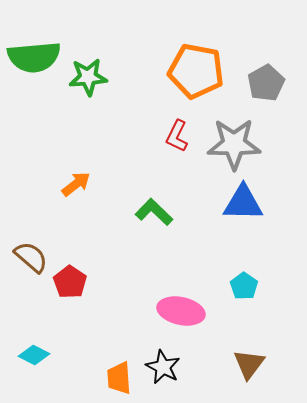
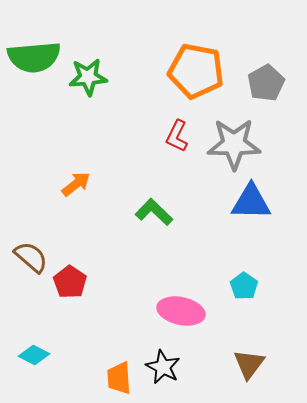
blue triangle: moved 8 px right, 1 px up
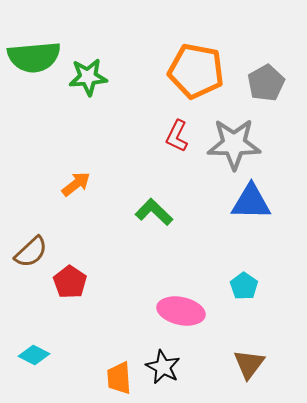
brown semicircle: moved 5 px up; rotated 96 degrees clockwise
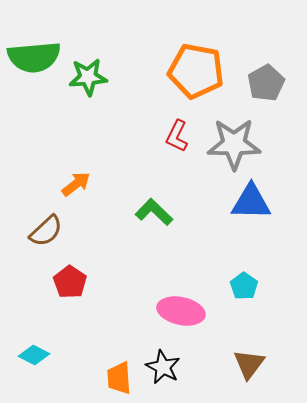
brown semicircle: moved 15 px right, 21 px up
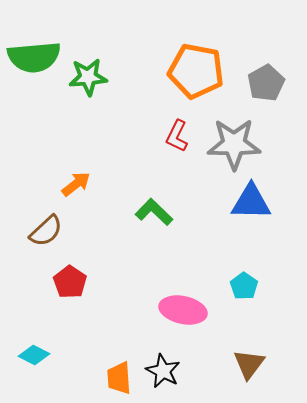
pink ellipse: moved 2 px right, 1 px up
black star: moved 4 px down
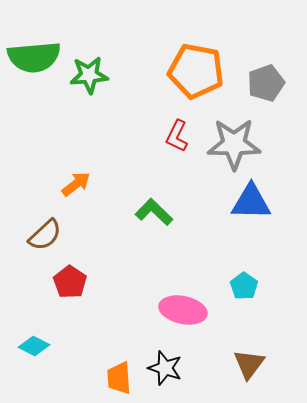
green star: moved 1 px right, 2 px up
gray pentagon: rotated 9 degrees clockwise
brown semicircle: moved 1 px left, 4 px down
cyan diamond: moved 9 px up
black star: moved 2 px right, 3 px up; rotated 8 degrees counterclockwise
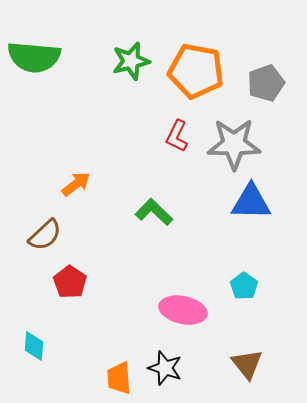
green semicircle: rotated 10 degrees clockwise
green star: moved 42 px right, 14 px up; rotated 9 degrees counterclockwise
cyan diamond: rotated 68 degrees clockwise
brown triangle: moved 2 px left; rotated 16 degrees counterclockwise
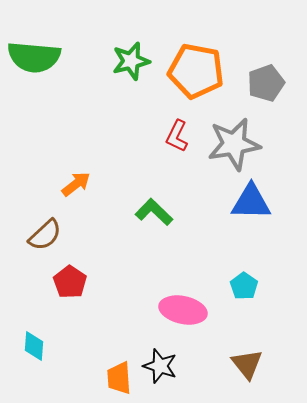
gray star: rotated 10 degrees counterclockwise
black star: moved 5 px left, 2 px up
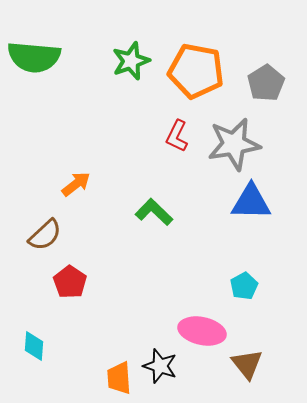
green star: rotated 6 degrees counterclockwise
gray pentagon: rotated 12 degrees counterclockwise
cyan pentagon: rotated 8 degrees clockwise
pink ellipse: moved 19 px right, 21 px down
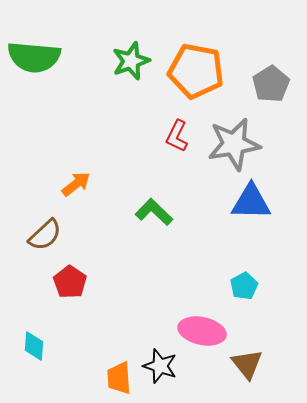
gray pentagon: moved 5 px right, 1 px down
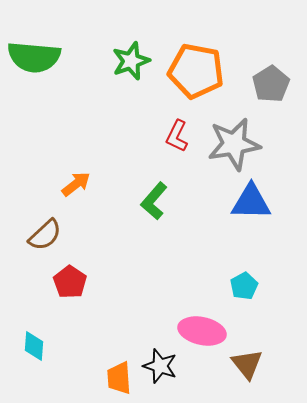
green L-shape: moved 11 px up; rotated 93 degrees counterclockwise
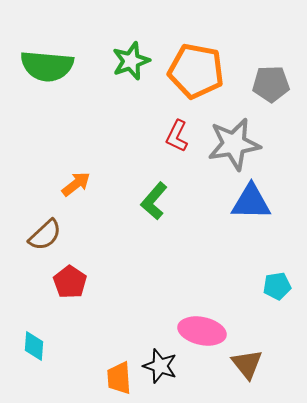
green semicircle: moved 13 px right, 9 px down
gray pentagon: rotated 30 degrees clockwise
cyan pentagon: moved 33 px right; rotated 20 degrees clockwise
